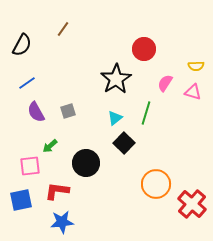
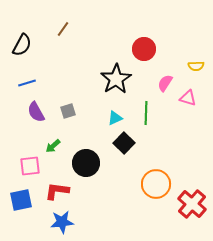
blue line: rotated 18 degrees clockwise
pink triangle: moved 5 px left, 6 px down
green line: rotated 15 degrees counterclockwise
cyan triangle: rotated 14 degrees clockwise
green arrow: moved 3 px right
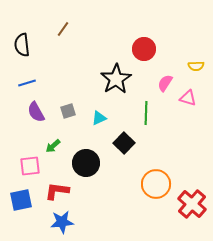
black semicircle: rotated 145 degrees clockwise
cyan triangle: moved 16 px left
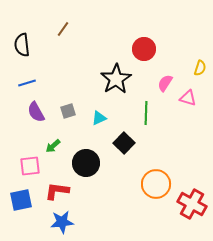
yellow semicircle: moved 4 px right, 2 px down; rotated 70 degrees counterclockwise
red cross: rotated 12 degrees counterclockwise
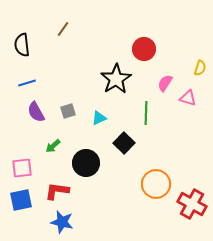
pink square: moved 8 px left, 2 px down
blue star: rotated 20 degrees clockwise
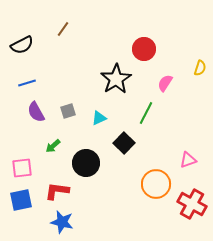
black semicircle: rotated 110 degrees counterclockwise
pink triangle: moved 62 px down; rotated 36 degrees counterclockwise
green line: rotated 25 degrees clockwise
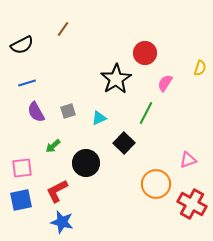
red circle: moved 1 px right, 4 px down
red L-shape: rotated 35 degrees counterclockwise
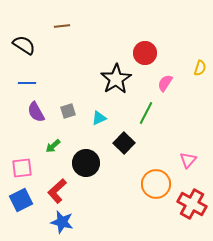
brown line: moved 1 px left, 3 px up; rotated 49 degrees clockwise
black semicircle: moved 2 px right; rotated 120 degrees counterclockwise
blue line: rotated 18 degrees clockwise
pink triangle: rotated 30 degrees counterclockwise
red L-shape: rotated 15 degrees counterclockwise
blue square: rotated 15 degrees counterclockwise
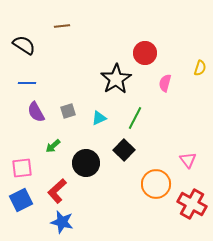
pink semicircle: rotated 18 degrees counterclockwise
green line: moved 11 px left, 5 px down
black square: moved 7 px down
pink triangle: rotated 18 degrees counterclockwise
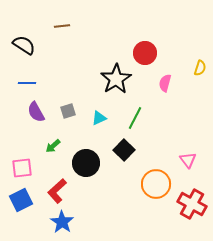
blue star: rotated 20 degrees clockwise
